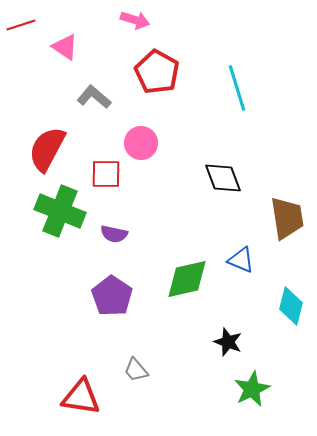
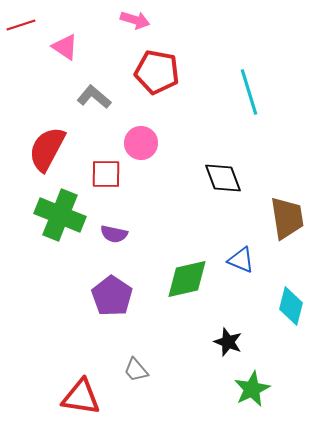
red pentagon: rotated 18 degrees counterclockwise
cyan line: moved 12 px right, 4 px down
green cross: moved 4 px down
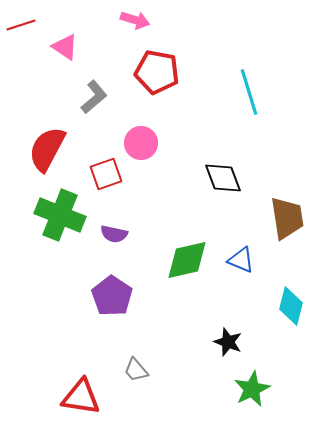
gray L-shape: rotated 100 degrees clockwise
red square: rotated 20 degrees counterclockwise
green diamond: moved 19 px up
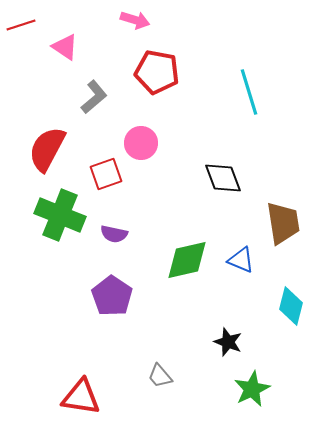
brown trapezoid: moved 4 px left, 5 px down
gray trapezoid: moved 24 px right, 6 px down
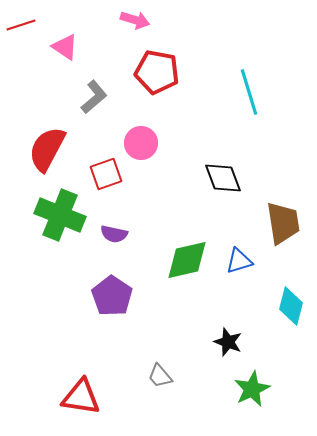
blue triangle: moved 2 px left, 1 px down; rotated 40 degrees counterclockwise
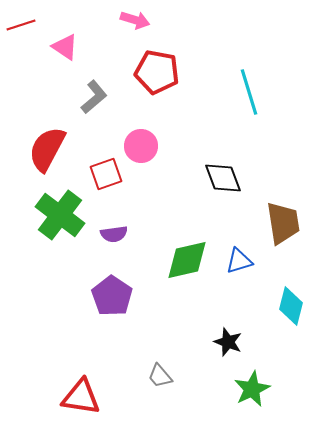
pink circle: moved 3 px down
green cross: rotated 15 degrees clockwise
purple semicircle: rotated 20 degrees counterclockwise
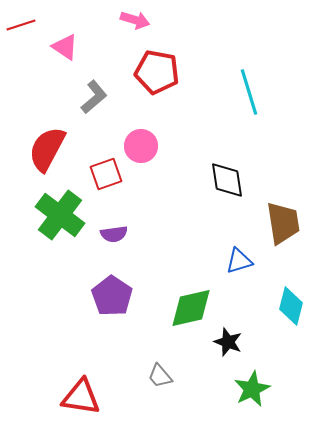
black diamond: moved 4 px right, 2 px down; rotated 12 degrees clockwise
green diamond: moved 4 px right, 48 px down
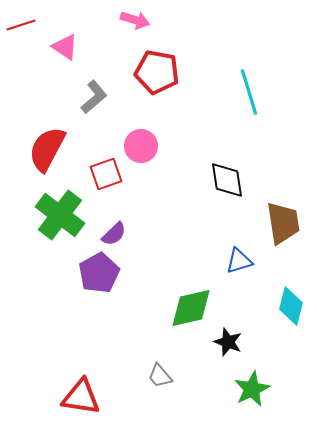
purple semicircle: rotated 36 degrees counterclockwise
purple pentagon: moved 13 px left, 23 px up; rotated 9 degrees clockwise
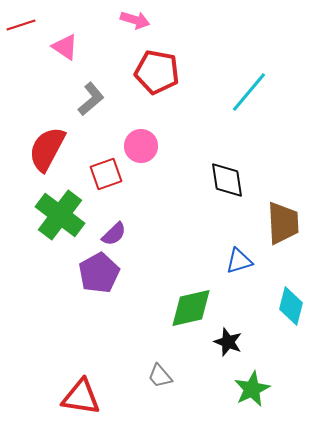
cyan line: rotated 57 degrees clockwise
gray L-shape: moved 3 px left, 2 px down
brown trapezoid: rotated 6 degrees clockwise
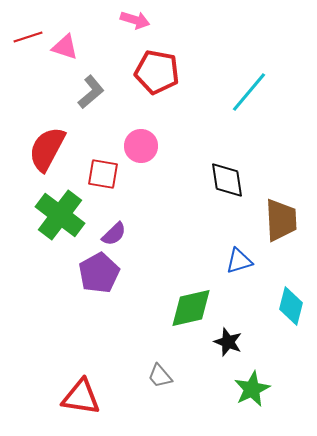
red line: moved 7 px right, 12 px down
pink triangle: rotated 16 degrees counterclockwise
gray L-shape: moved 7 px up
red square: moved 3 px left; rotated 28 degrees clockwise
brown trapezoid: moved 2 px left, 3 px up
